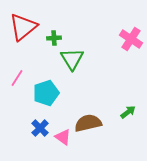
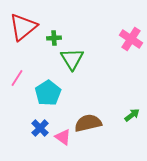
cyan pentagon: moved 2 px right; rotated 15 degrees counterclockwise
green arrow: moved 4 px right, 3 px down
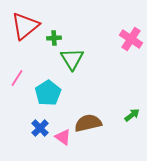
red triangle: moved 2 px right, 1 px up
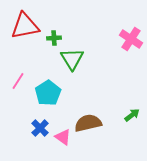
red triangle: rotated 28 degrees clockwise
pink line: moved 1 px right, 3 px down
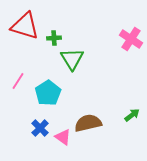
red triangle: rotated 28 degrees clockwise
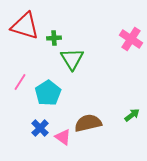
pink line: moved 2 px right, 1 px down
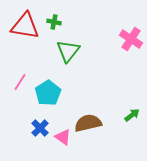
red triangle: rotated 8 degrees counterclockwise
green cross: moved 16 px up; rotated 16 degrees clockwise
green triangle: moved 4 px left, 8 px up; rotated 10 degrees clockwise
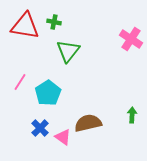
green arrow: rotated 49 degrees counterclockwise
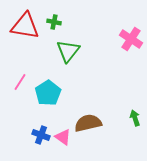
green arrow: moved 3 px right, 3 px down; rotated 21 degrees counterclockwise
blue cross: moved 1 px right, 7 px down; rotated 24 degrees counterclockwise
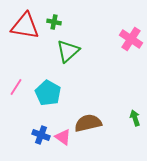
green triangle: rotated 10 degrees clockwise
pink line: moved 4 px left, 5 px down
cyan pentagon: rotated 10 degrees counterclockwise
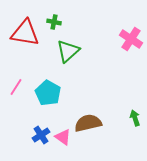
red triangle: moved 7 px down
blue cross: rotated 36 degrees clockwise
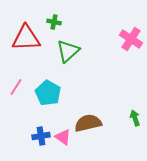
red triangle: moved 1 px right, 5 px down; rotated 12 degrees counterclockwise
blue cross: moved 1 px down; rotated 24 degrees clockwise
